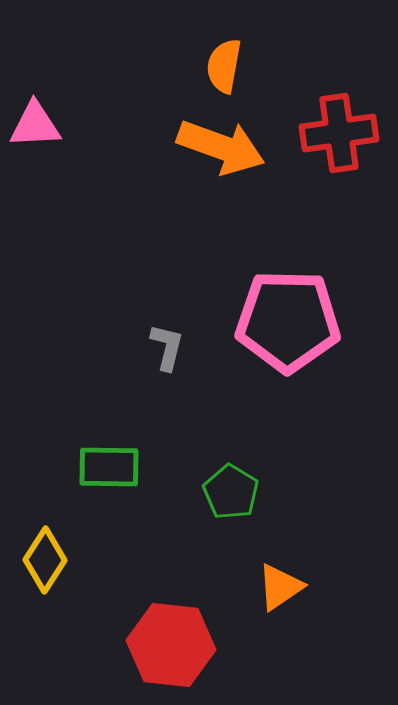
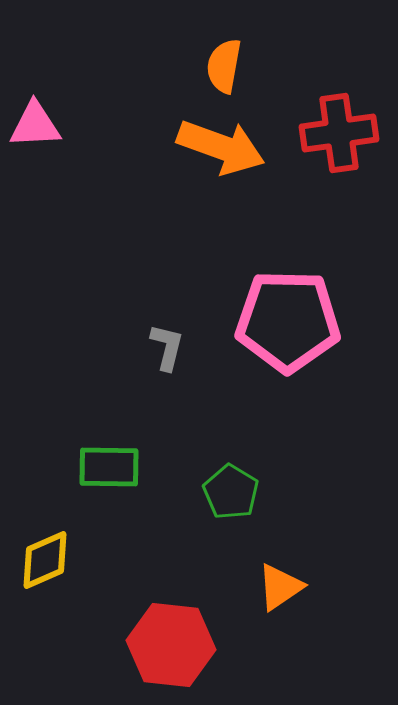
yellow diamond: rotated 34 degrees clockwise
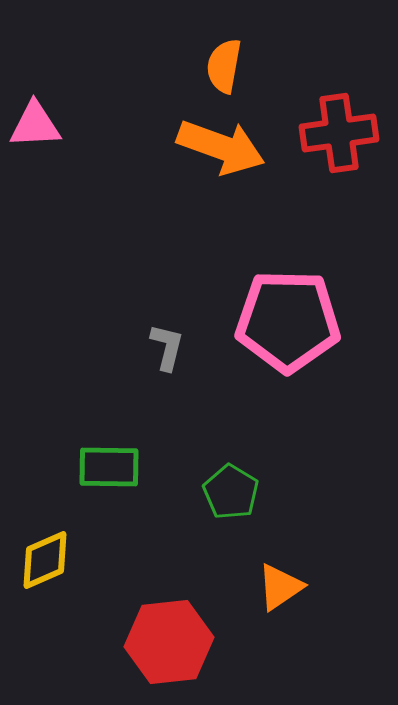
red hexagon: moved 2 px left, 3 px up; rotated 12 degrees counterclockwise
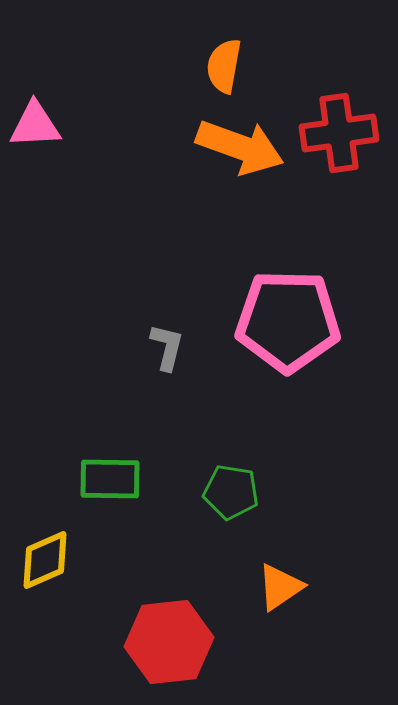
orange arrow: moved 19 px right
green rectangle: moved 1 px right, 12 px down
green pentagon: rotated 22 degrees counterclockwise
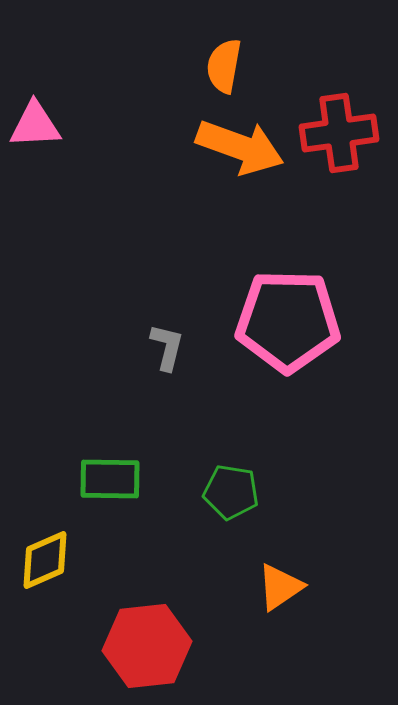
red hexagon: moved 22 px left, 4 px down
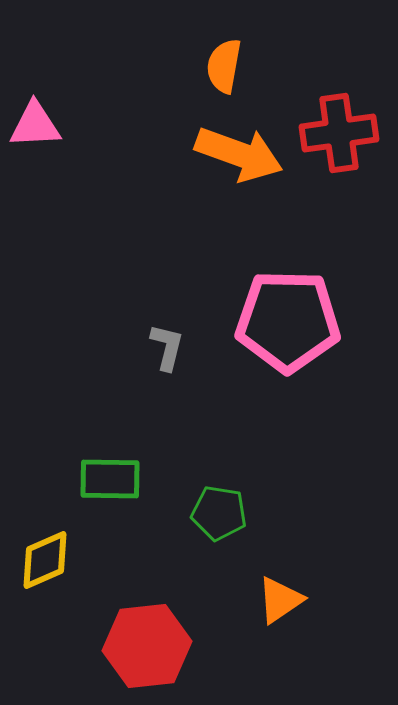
orange arrow: moved 1 px left, 7 px down
green pentagon: moved 12 px left, 21 px down
orange triangle: moved 13 px down
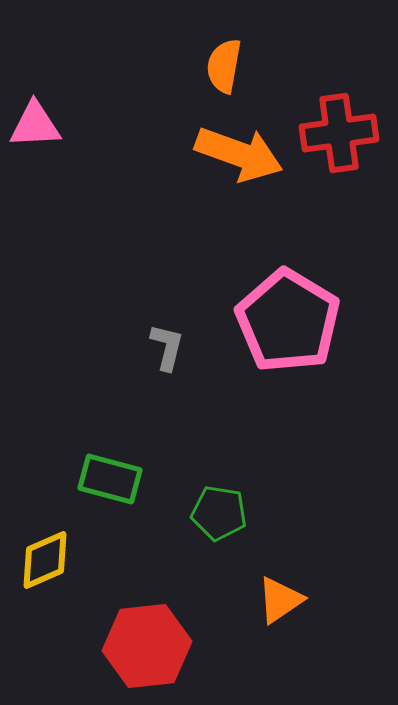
pink pentagon: rotated 30 degrees clockwise
green rectangle: rotated 14 degrees clockwise
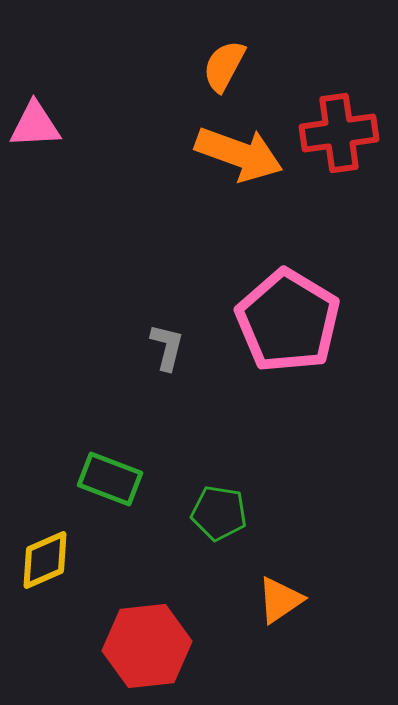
orange semicircle: rotated 18 degrees clockwise
green rectangle: rotated 6 degrees clockwise
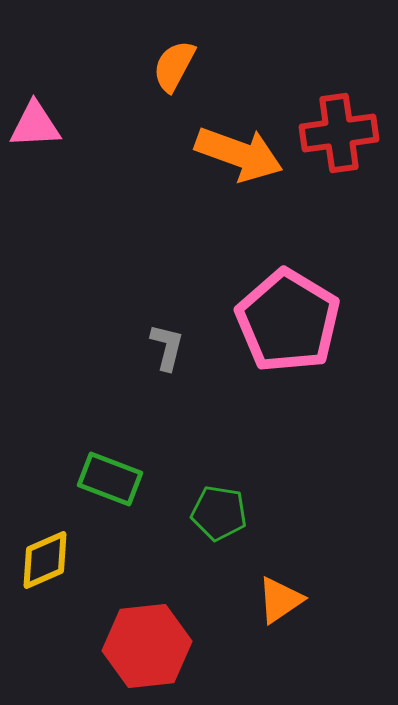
orange semicircle: moved 50 px left
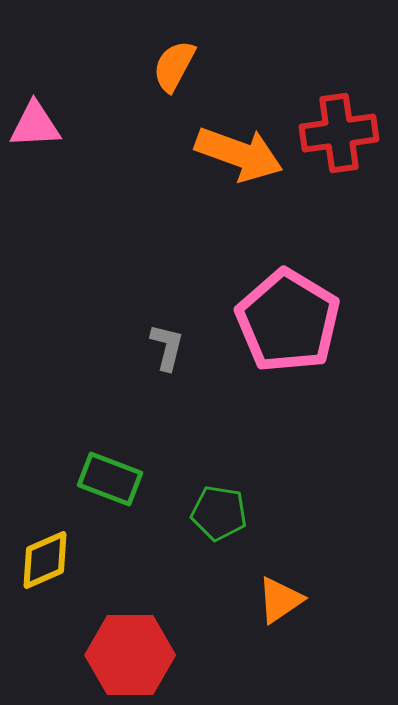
red hexagon: moved 17 px left, 9 px down; rotated 6 degrees clockwise
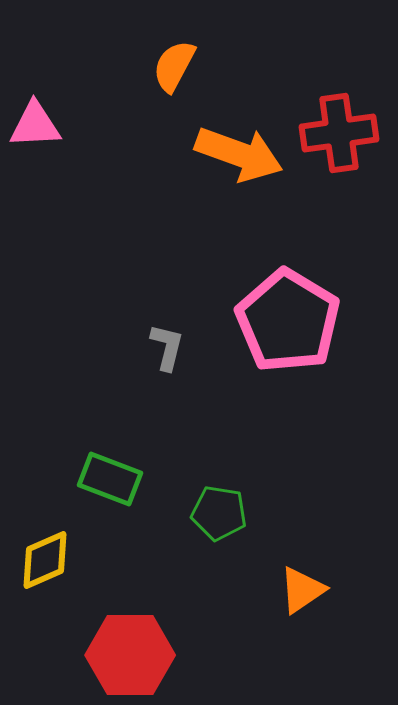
orange triangle: moved 22 px right, 10 px up
